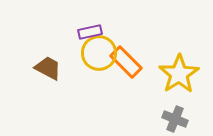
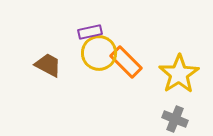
brown trapezoid: moved 3 px up
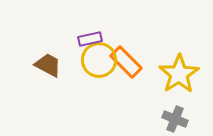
purple rectangle: moved 7 px down
yellow circle: moved 7 px down
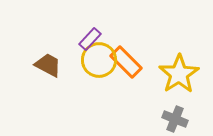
purple rectangle: rotated 35 degrees counterclockwise
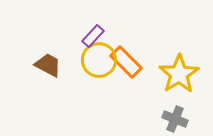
purple rectangle: moved 3 px right, 3 px up
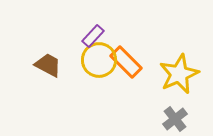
yellow star: rotated 9 degrees clockwise
gray cross: rotated 30 degrees clockwise
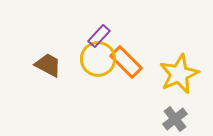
purple rectangle: moved 6 px right
yellow circle: moved 1 px left, 1 px up
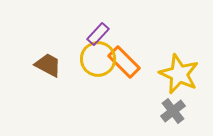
purple rectangle: moved 1 px left, 2 px up
orange rectangle: moved 2 px left
yellow star: rotated 24 degrees counterclockwise
gray cross: moved 2 px left, 8 px up
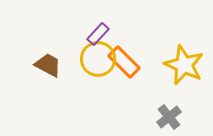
yellow star: moved 5 px right, 9 px up
gray cross: moved 4 px left, 6 px down
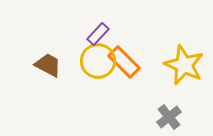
yellow circle: moved 2 px down
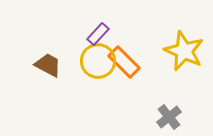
yellow star: moved 14 px up
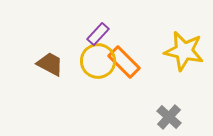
yellow star: rotated 12 degrees counterclockwise
brown trapezoid: moved 2 px right, 1 px up
gray cross: rotated 10 degrees counterclockwise
